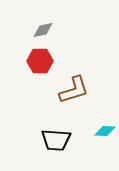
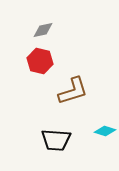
red hexagon: rotated 15 degrees clockwise
brown L-shape: moved 1 px left, 1 px down
cyan diamond: rotated 15 degrees clockwise
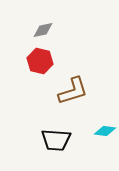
cyan diamond: rotated 10 degrees counterclockwise
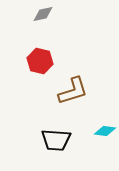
gray diamond: moved 16 px up
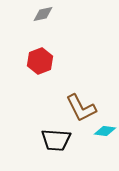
red hexagon: rotated 25 degrees clockwise
brown L-shape: moved 8 px right, 17 px down; rotated 80 degrees clockwise
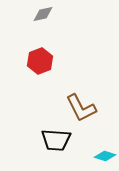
cyan diamond: moved 25 px down; rotated 10 degrees clockwise
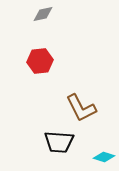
red hexagon: rotated 15 degrees clockwise
black trapezoid: moved 3 px right, 2 px down
cyan diamond: moved 1 px left, 1 px down
